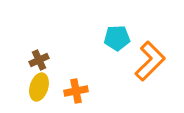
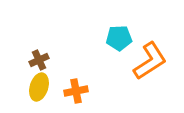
cyan pentagon: moved 2 px right
orange L-shape: rotated 12 degrees clockwise
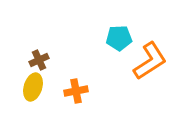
yellow ellipse: moved 6 px left
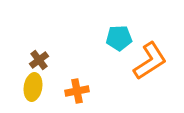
brown cross: rotated 12 degrees counterclockwise
yellow ellipse: rotated 8 degrees counterclockwise
orange cross: moved 1 px right
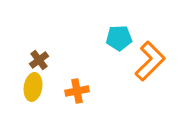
orange L-shape: rotated 12 degrees counterclockwise
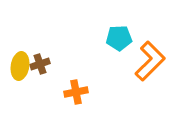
brown cross: moved 1 px right, 4 px down; rotated 18 degrees clockwise
yellow ellipse: moved 13 px left, 21 px up
orange cross: moved 1 px left, 1 px down
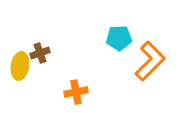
brown cross: moved 11 px up
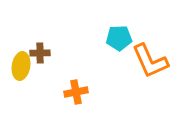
brown cross: rotated 18 degrees clockwise
orange L-shape: rotated 111 degrees clockwise
yellow ellipse: moved 1 px right
